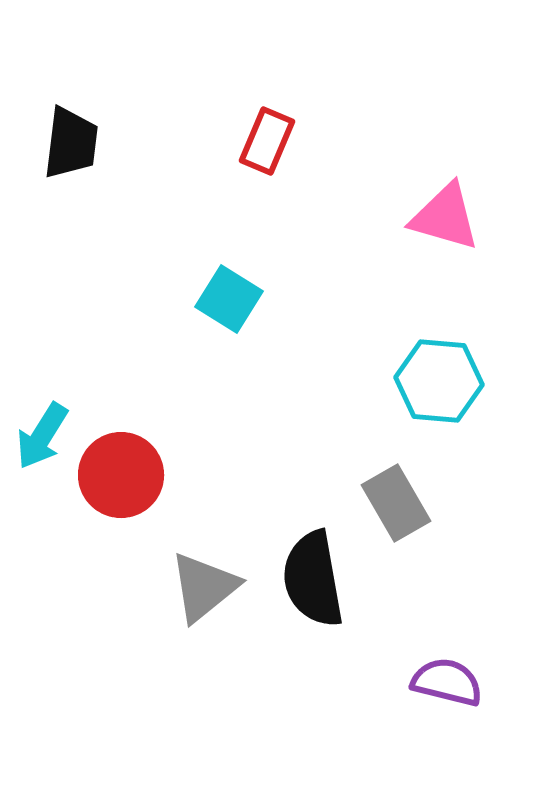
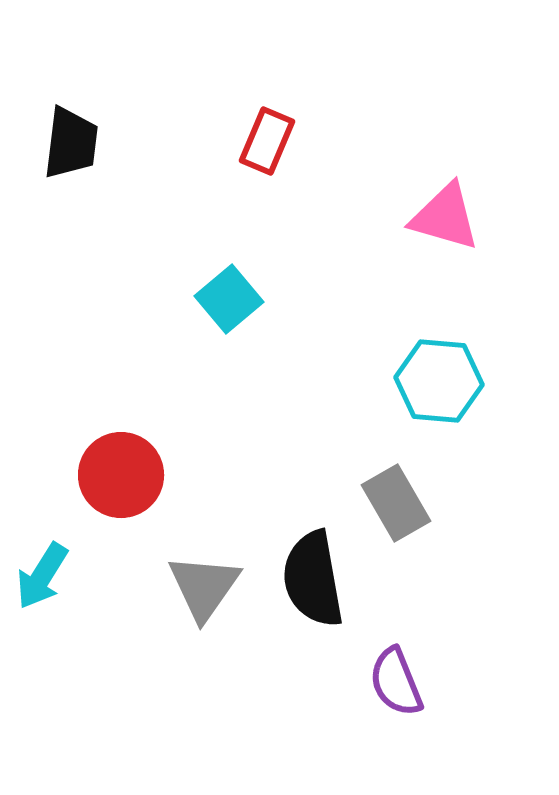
cyan square: rotated 18 degrees clockwise
cyan arrow: moved 140 px down
gray triangle: rotated 16 degrees counterclockwise
purple semicircle: moved 51 px left; rotated 126 degrees counterclockwise
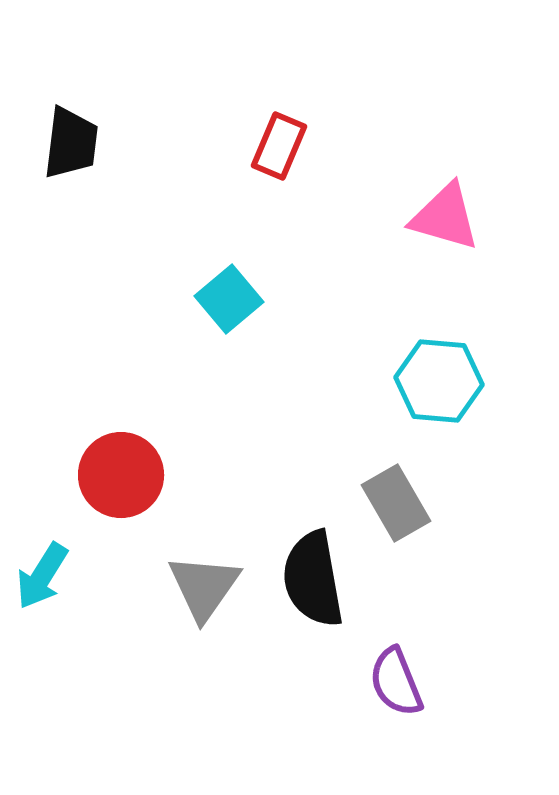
red rectangle: moved 12 px right, 5 px down
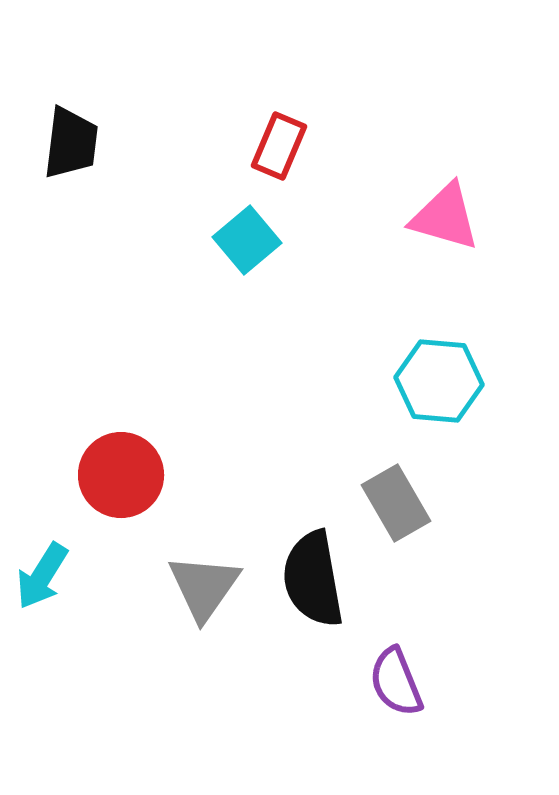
cyan square: moved 18 px right, 59 px up
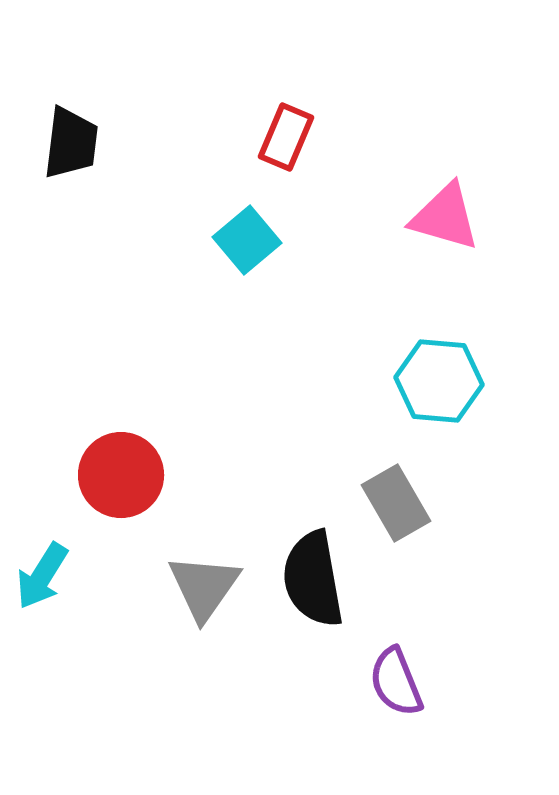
red rectangle: moved 7 px right, 9 px up
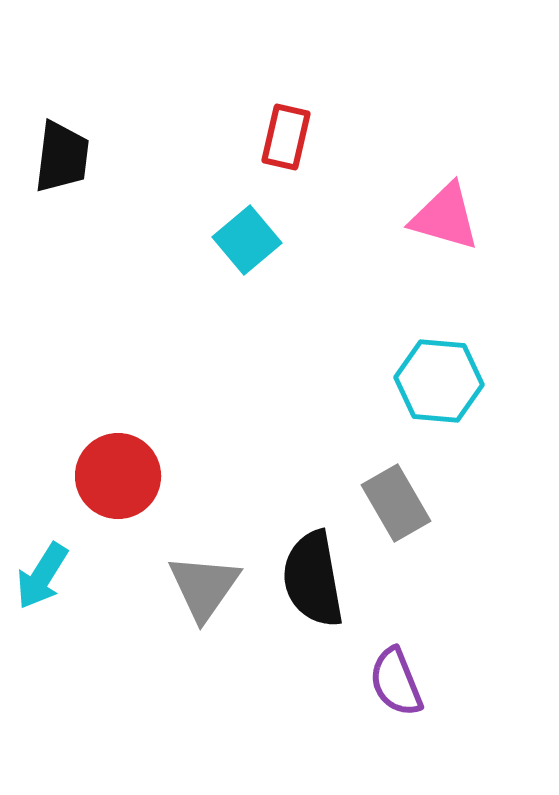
red rectangle: rotated 10 degrees counterclockwise
black trapezoid: moved 9 px left, 14 px down
red circle: moved 3 px left, 1 px down
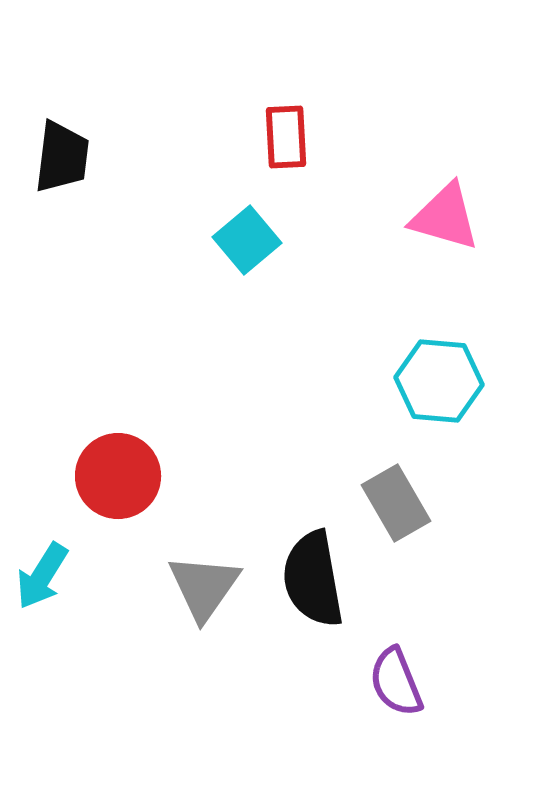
red rectangle: rotated 16 degrees counterclockwise
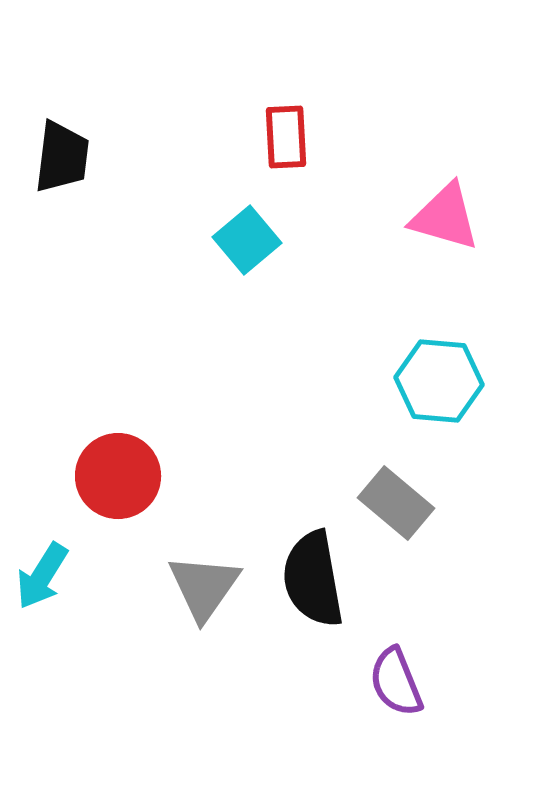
gray rectangle: rotated 20 degrees counterclockwise
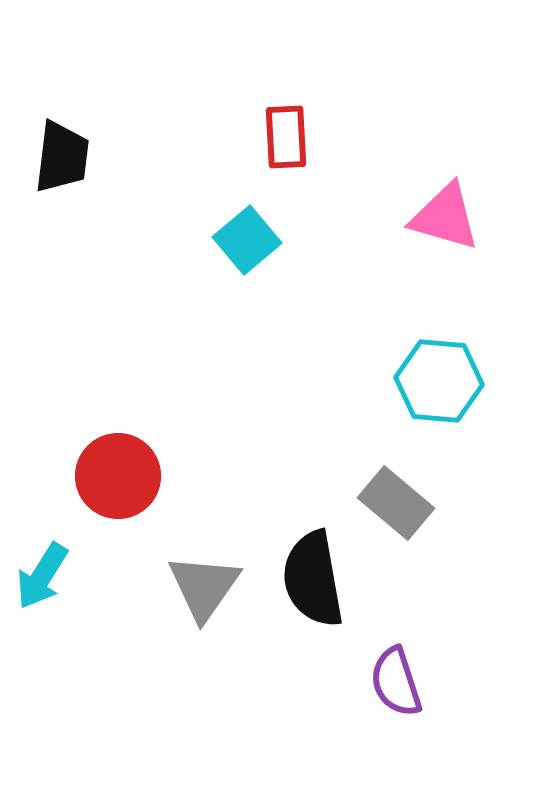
purple semicircle: rotated 4 degrees clockwise
